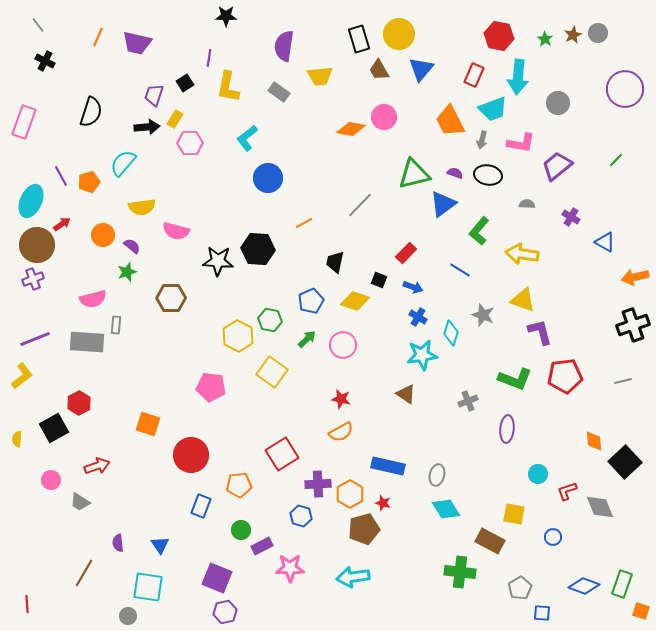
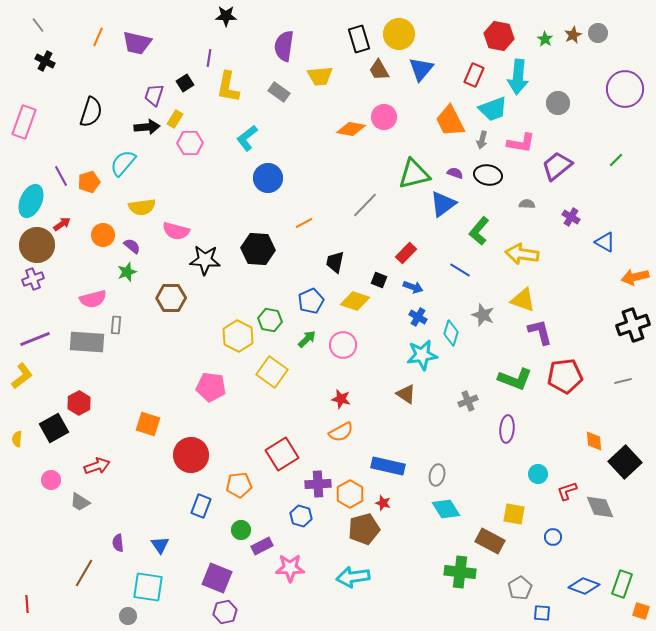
gray line at (360, 205): moved 5 px right
black star at (218, 261): moved 13 px left, 1 px up
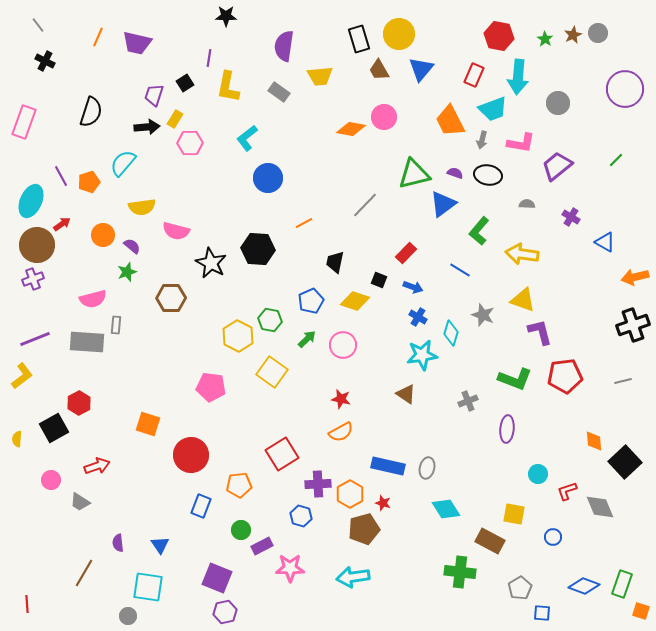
black star at (205, 260): moved 6 px right, 3 px down; rotated 24 degrees clockwise
gray ellipse at (437, 475): moved 10 px left, 7 px up
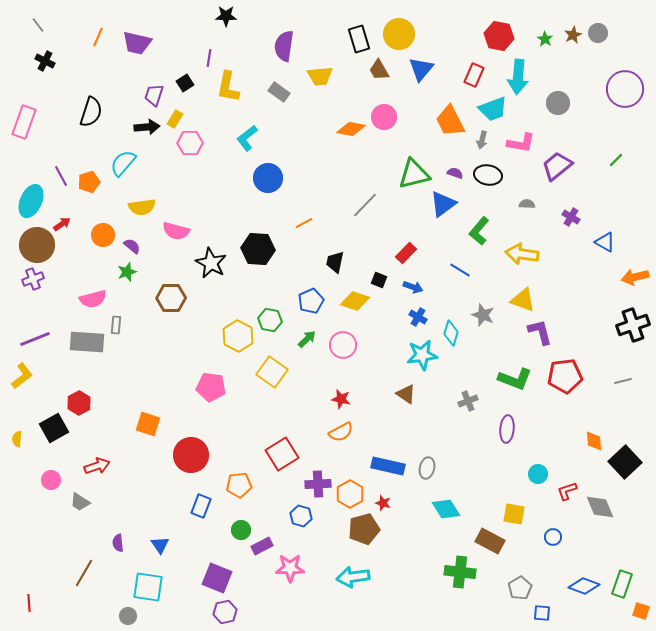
red line at (27, 604): moved 2 px right, 1 px up
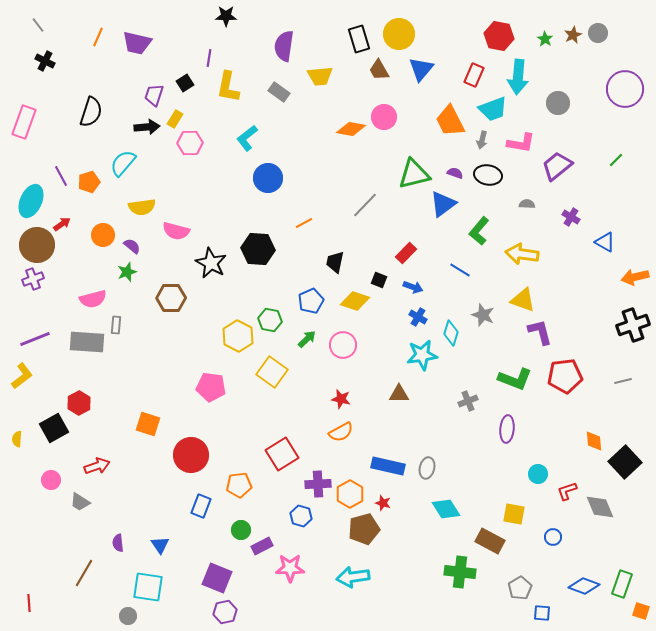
brown triangle at (406, 394): moved 7 px left; rotated 35 degrees counterclockwise
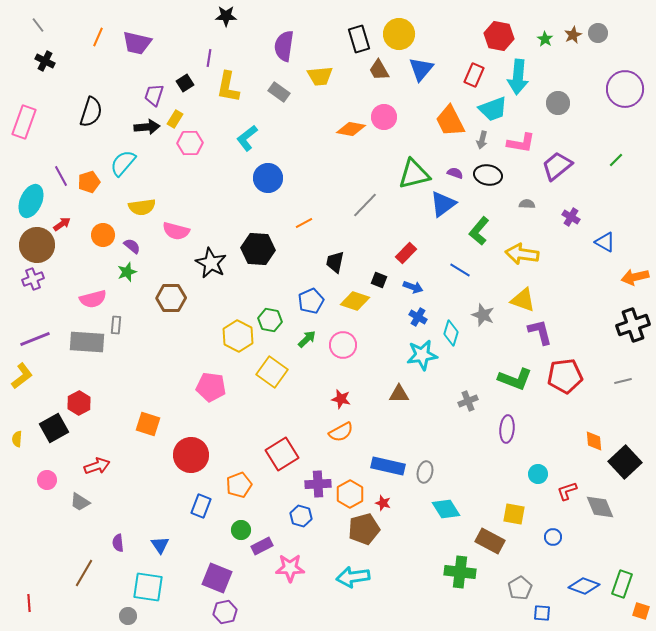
gray ellipse at (427, 468): moved 2 px left, 4 px down
pink circle at (51, 480): moved 4 px left
orange pentagon at (239, 485): rotated 15 degrees counterclockwise
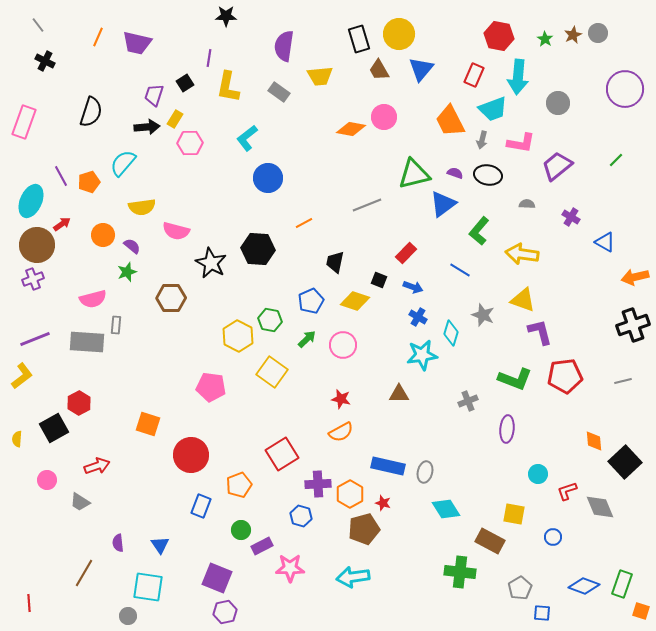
gray line at (365, 205): moved 2 px right; rotated 24 degrees clockwise
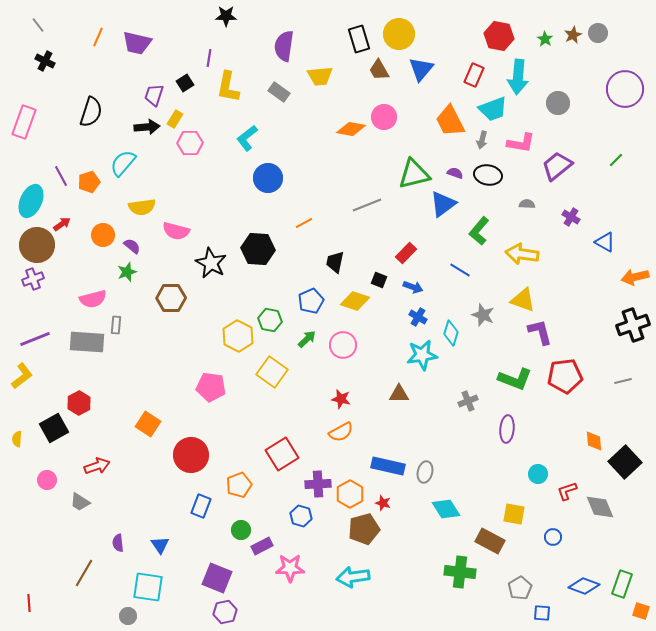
orange square at (148, 424): rotated 15 degrees clockwise
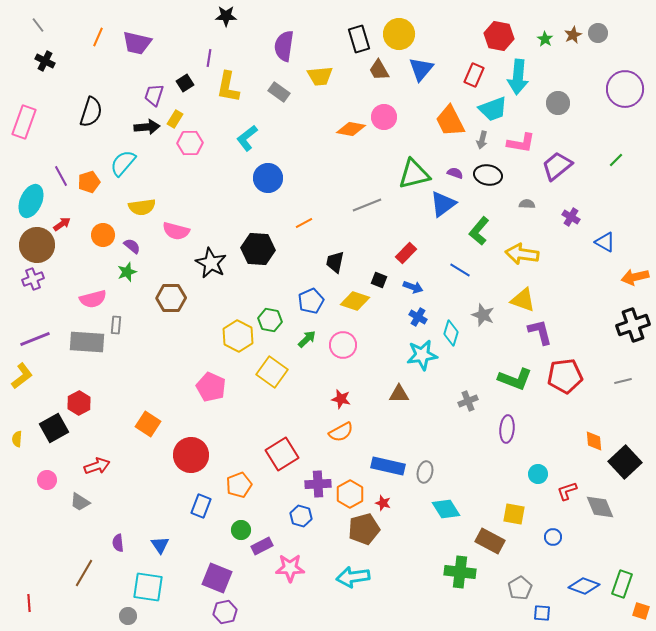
pink pentagon at (211, 387): rotated 16 degrees clockwise
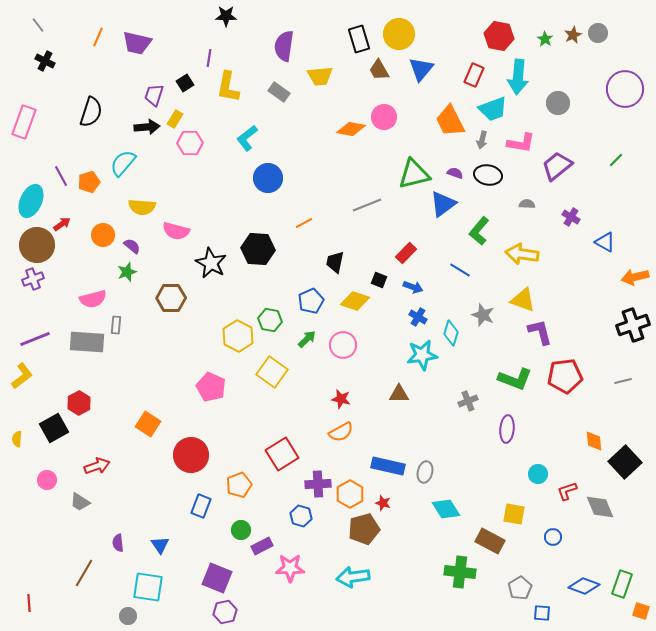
yellow semicircle at (142, 207): rotated 12 degrees clockwise
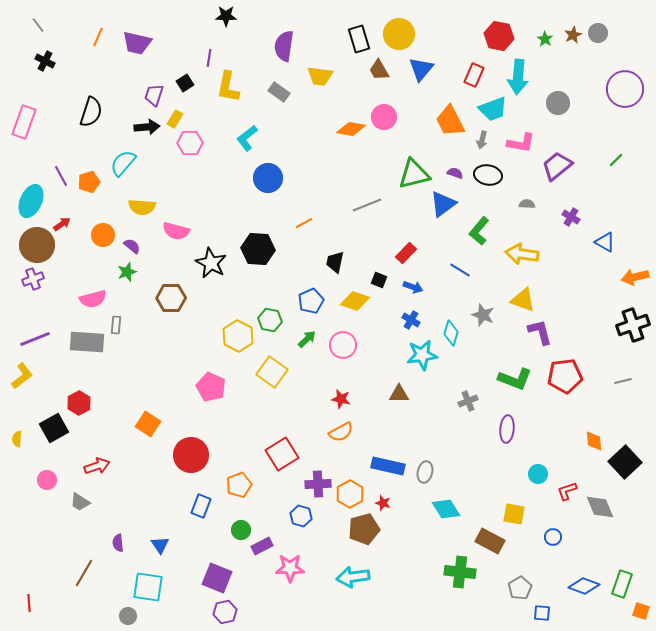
yellow trapezoid at (320, 76): rotated 12 degrees clockwise
blue cross at (418, 317): moved 7 px left, 3 px down
